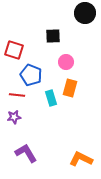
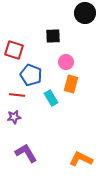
orange rectangle: moved 1 px right, 4 px up
cyan rectangle: rotated 14 degrees counterclockwise
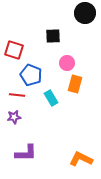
pink circle: moved 1 px right, 1 px down
orange rectangle: moved 4 px right
purple L-shape: rotated 120 degrees clockwise
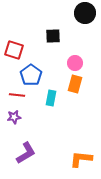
pink circle: moved 8 px right
blue pentagon: rotated 15 degrees clockwise
cyan rectangle: rotated 42 degrees clockwise
purple L-shape: rotated 30 degrees counterclockwise
orange L-shape: rotated 20 degrees counterclockwise
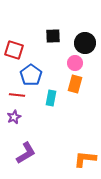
black circle: moved 30 px down
purple star: rotated 16 degrees counterclockwise
orange L-shape: moved 4 px right
